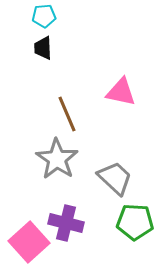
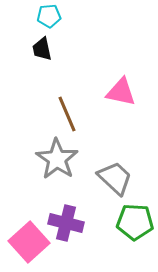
cyan pentagon: moved 5 px right
black trapezoid: moved 1 px left, 1 px down; rotated 10 degrees counterclockwise
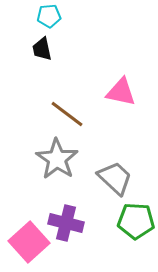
brown line: rotated 30 degrees counterclockwise
green pentagon: moved 1 px right, 1 px up
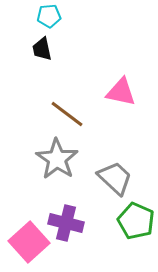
green pentagon: rotated 21 degrees clockwise
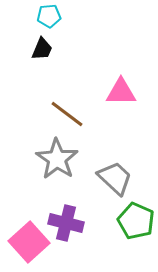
black trapezoid: rotated 145 degrees counterclockwise
pink triangle: rotated 12 degrees counterclockwise
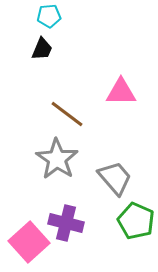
gray trapezoid: rotated 6 degrees clockwise
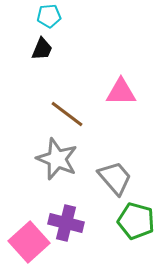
gray star: rotated 12 degrees counterclockwise
green pentagon: rotated 9 degrees counterclockwise
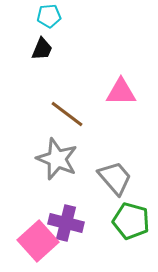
green pentagon: moved 5 px left
pink square: moved 9 px right, 1 px up
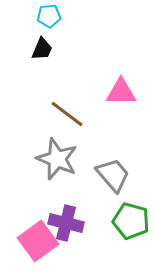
gray trapezoid: moved 2 px left, 3 px up
pink square: rotated 6 degrees clockwise
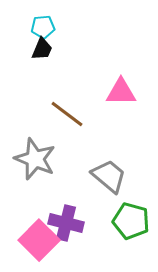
cyan pentagon: moved 6 px left, 11 px down
gray star: moved 22 px left
gray trapezoid: moved 4 px left, 1 px down; rotated 9 degrees counterclockwise
pink square: moved 1 px right, 1 px up; rotated 9 degrees counterclockwise
